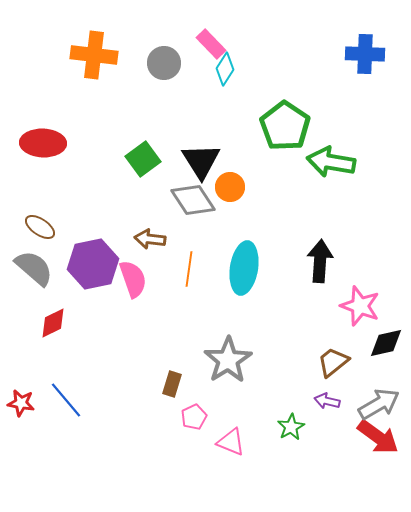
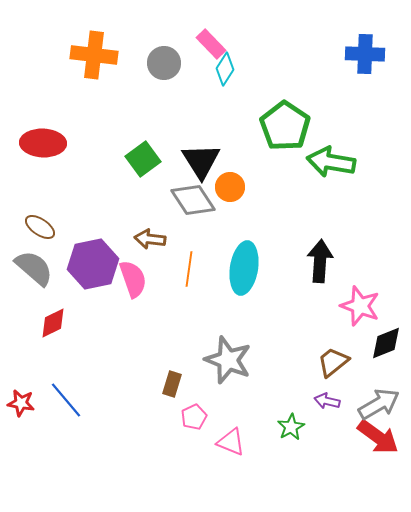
black diamond: rotated 9 degrees counterclockwise
gray star: rotated 18 degrees counterclockwise
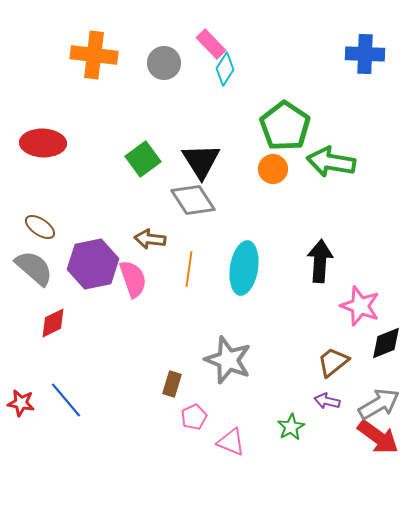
orange circle: moved 43 px right, 18 px up
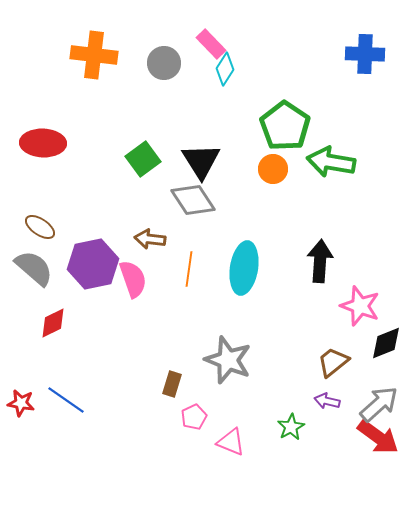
blue line: rotated 15 degrees counterclockwise
gray arrow: rotated 12 degrees counterclockwise
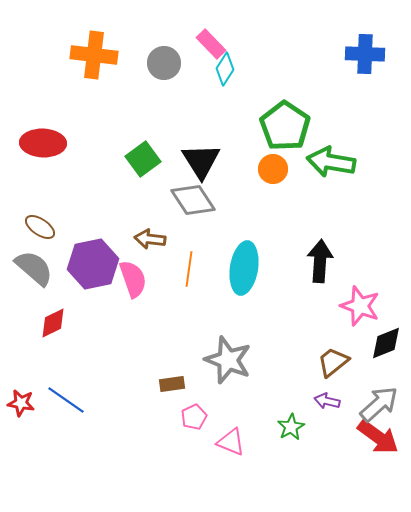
brown rectangle: rotated 65 degrees clockwise
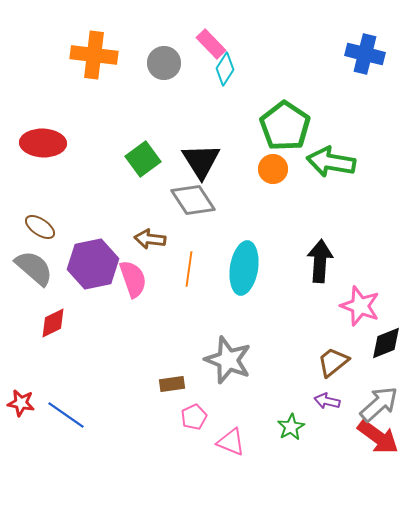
blue cross: rotated 12 degrees clockwise
blue line: moved 15 px down
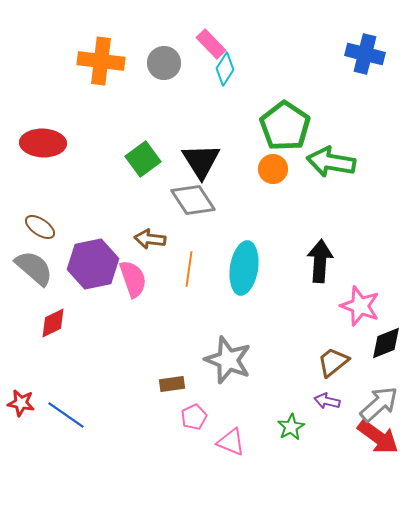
orange cross: moved 7 px right, 6 px down
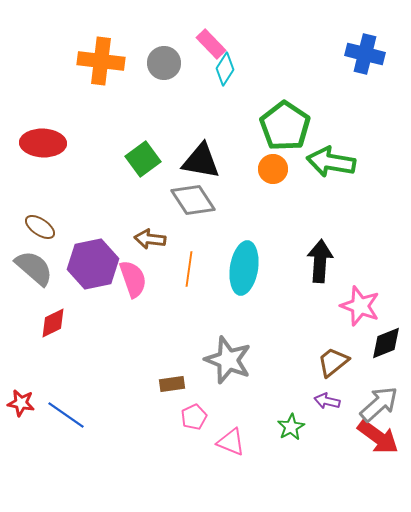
black triangle: rotated 48 degrees counterclockwise
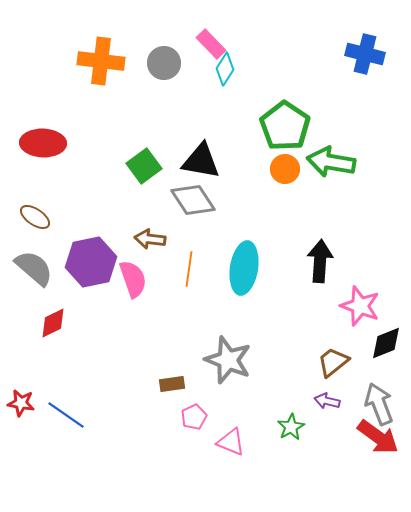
green square: moved 1 px right, 7 px down
orange circle: moved 12 px right
brown ellipse: moved 5 px left, 10 px up
purple hexagon: moved 2 px left, 2 px up
gray arrow: rotated 69 degrees counterclockwise
